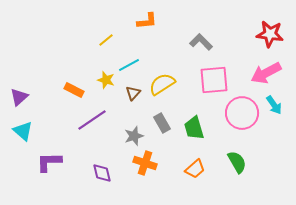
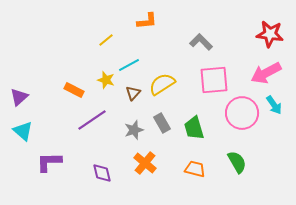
gray star: moved 6 px up
orange cross: rotated 20 degrees clockwise
orange trapezoid: rotated 125 degrees counterclockwise
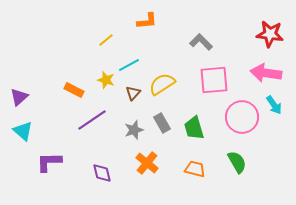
pink arrow: rotated 36 degrees clockwise
pink circle: moved 4 px down
orange cross: moved 2 px right
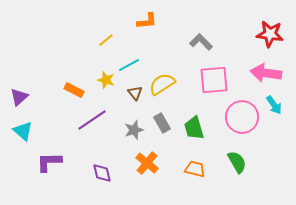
brown triangle: moved 2 px right; rotated 21 degrees counterclockwise
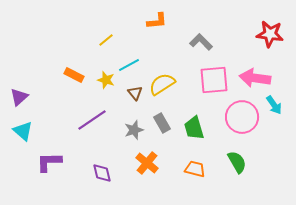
orange L-shape: moved 10 px right
pink arrow: moved 11 px left, 5 px down
orange rectangle: moved 15 px up
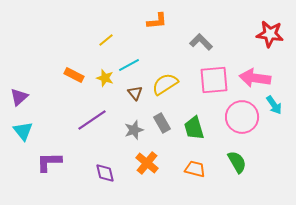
yellow star: moved 1 px left, 2 px up
yellow semicircle: moved 3 px right
cyan triangle: rotated 10 degrees clockwise
purple diamond: moved 3 px right
